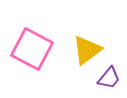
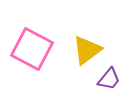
purple trapezoid: moved 1 px down
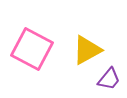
yellow triangle: rotated 8 degrees clockwise
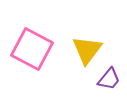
yellow triangle: rotated 24 degrees counterclockwise
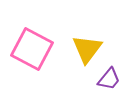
yellow triangle: moved 1 px up
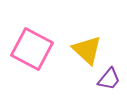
yellow triangle: moved 1 px down; rotated 24 degrees counterclockwise
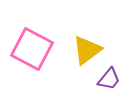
yellow triangle: rotated 40 degrees clockwise
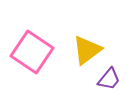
pink square: moved 3 px down; rotated 6 degrees clockwise
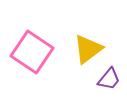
yellow triangle: moved 1 px right, 1 px up
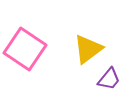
pink square: moved 7 px left, 3 px up
